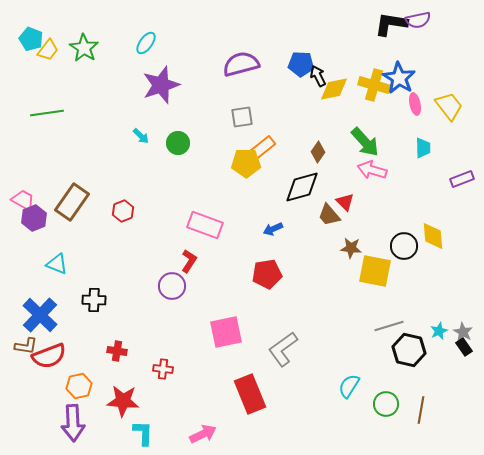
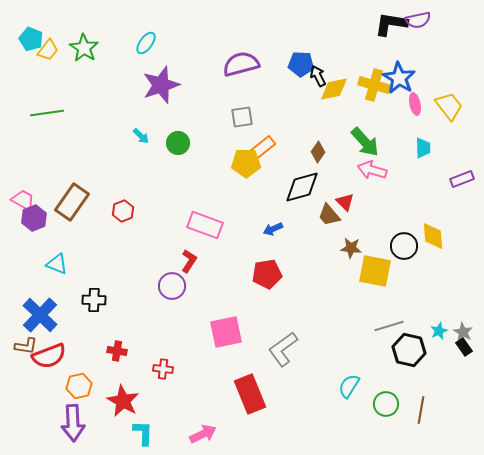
red star at (123, 401): rotated 24 degrees clockwise
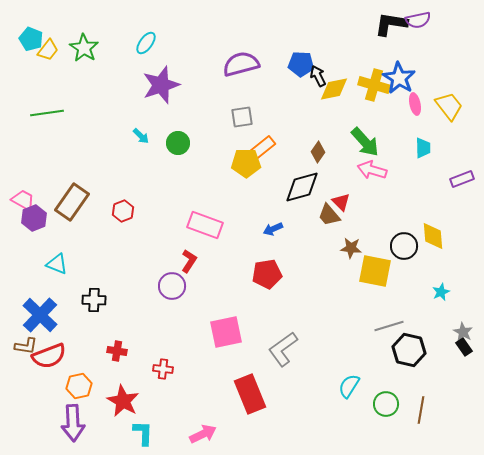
red triangle at (345, 202): moved 4 px left
cyan star at (439, 331): moved 2 px right, 39 px up
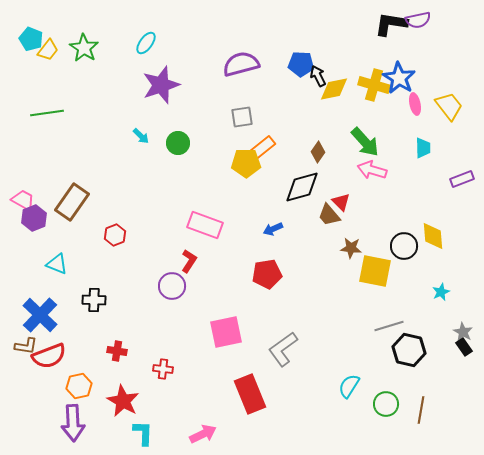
red hexagon at (123, 211): moved 8 px left, 24 px down
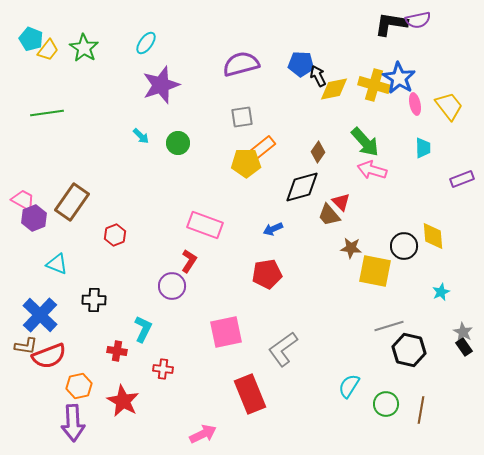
cyan L-shape at (143, 433): moved 104 px up; rotated 24 degrees clockwise
